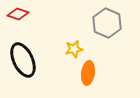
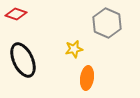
red diamond: moved 2 px left
orange ellipse: moved 1 px left, 5 px down
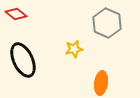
red diamond: rotated 20 degrees clockwise
orange ellipse: moved 14 px right, 5 px down
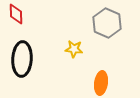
red diamond: rotated 50 degrees clockwise
yellow star: rotated 18 degrees clockwise
black ellipse: moved 1 px left, 1 px up; rotated 28 degrees clockwise
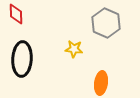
gray hexagon: moved 1 px left
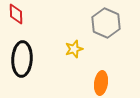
yellow star: rotated 24 degrees counterclockwise
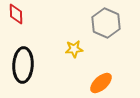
yellow star: rotated 12 degrees clockwise
black ellipse: moved 1 px right, 6 px down
orange ellipse: rotated 40 degrees clockwise
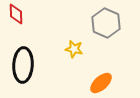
yellow star: rotated 18 degrees clockwise
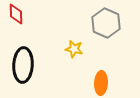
orange ellipse: rotated 45 degrees counterclockwise
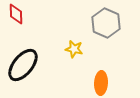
black ellipse: rotated 36 degrees clockwise
